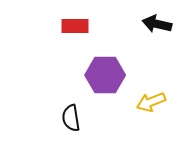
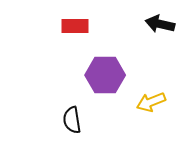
black arrow: moved 3 px right
black semicircle: moved 1 px right, 2 px down
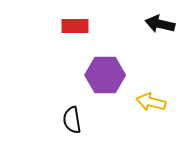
yellow arrow: rotated 36 degrees clockwise
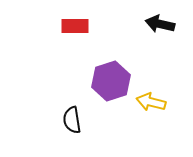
purple hexagon: moved 6 px right, 6 px down; rotated 18 degrees counterclockwise
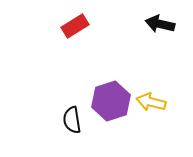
red rectangle: rotated 32 degrees counterclockwise
purple hexagon: moved 20 px down
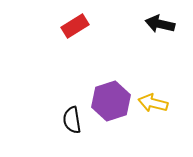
yellow arrow: moved 2 px right, 1 px down
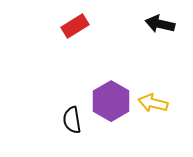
purple hexagon: rotated 12 degrees counterclockwise
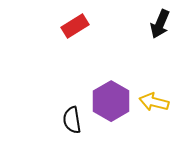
black arrow: rotated 80 degrees counterclockwise
yellow arrow: moved 1 px right, 1 px up
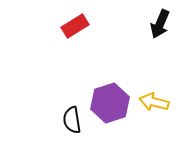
purple hexagon: moved 1 px left, 2 px down; rotated 12 degrees clockwise
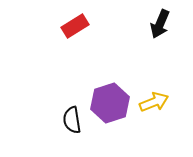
yellow arrow: rotated 144 degrees clockwise
